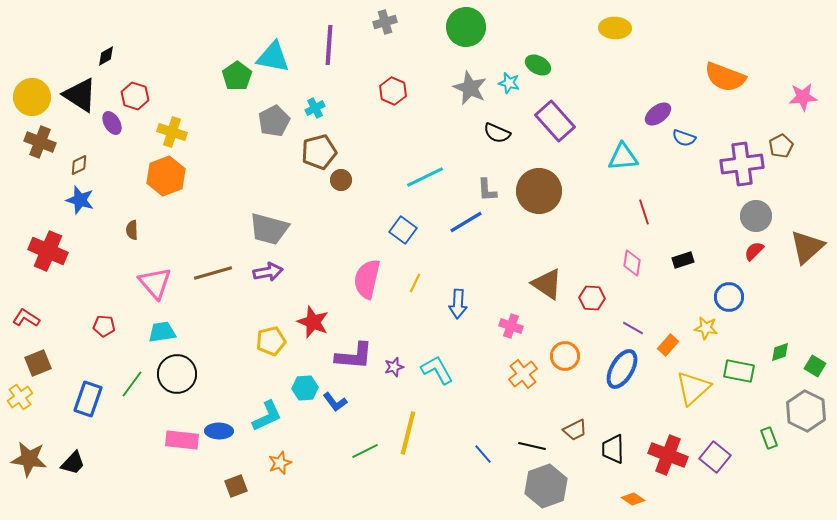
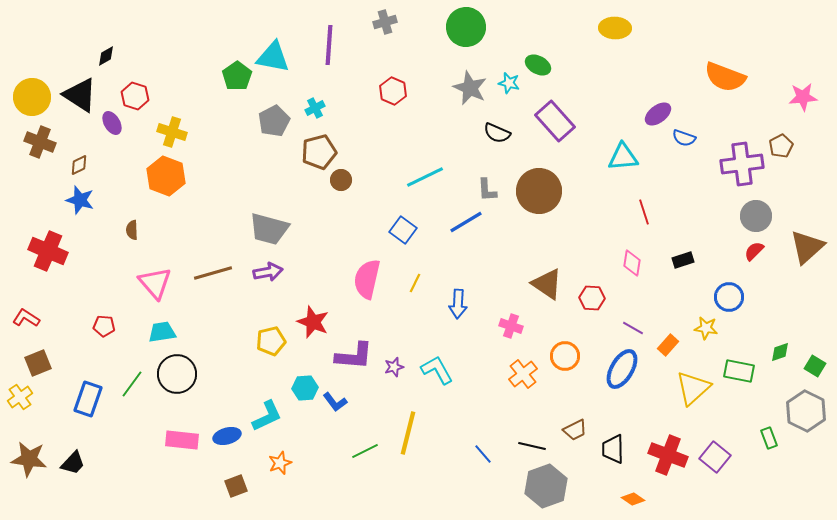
orange hexagon at (166, 176): rotated 18 degrees counterclockwise
blue ellipse at (219, 431): moved 8 px right, 5 px down; rotated 16 degrees counterclockwise
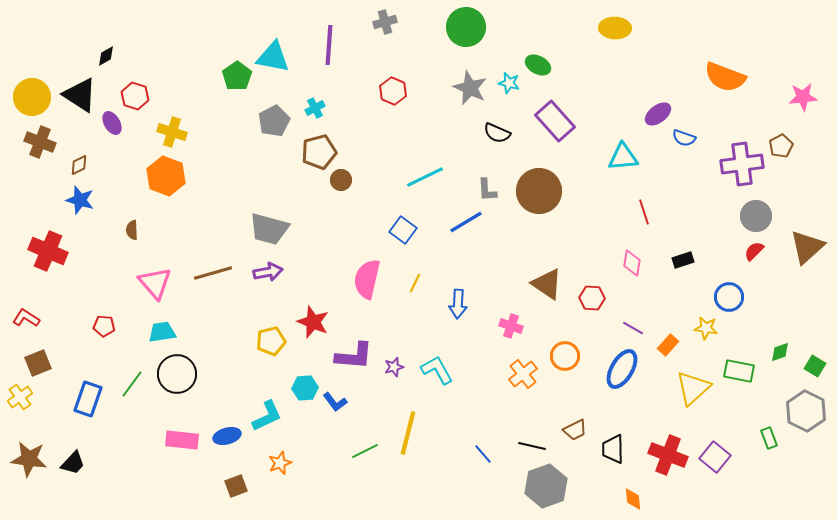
orange diamond at (633, 499): rotated 50 degrees clockwise
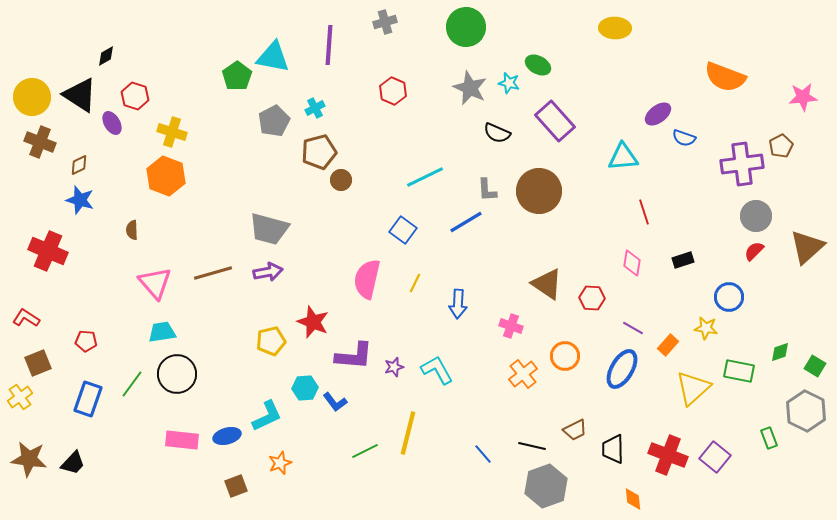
red pentagon at (104, 326): moved 18 px left, 15 px down
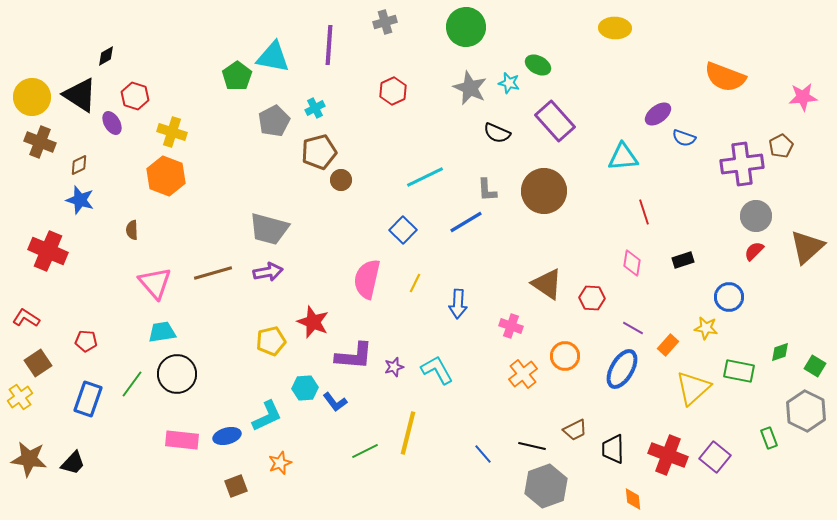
red hexagon at (393, 91): rotated 12 degrees clockwise
brown circle at (539, 191): moved 5 px right
blue square at (403, 230): rotated 8 degrees clockwise
brown square at (38, 363): rotated 12 degrees counterclockwise
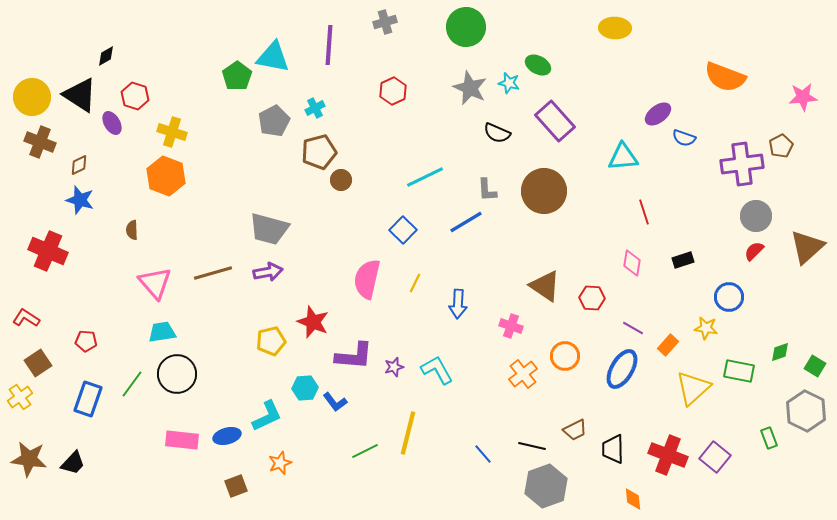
brown triangle at (547, 284): moved 2 px left, 2 px down
